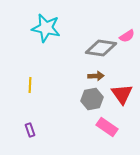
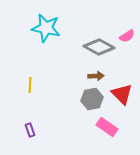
gray diamond: moved 2 px left, 1 px up; rotated 20 degrees clockwise
red triangle: rotated 10 degrees counterclockwise
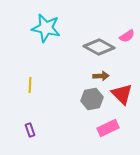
brown arrow: moved 5 px right
pink rectangle: moved 1 px right, 1 px down; rotated 60 degrees counterclockwise
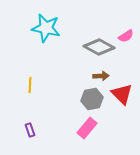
pink semicircle: moved 1 px left
pink rectangle: moved 21 px left; rotated 25 degrees counterclockwise
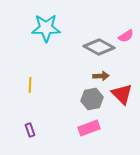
cyan star: rotated 12 degrees counterclockwise
pink rectangle: moved 2 px right; rotated 30 degrees clockwise
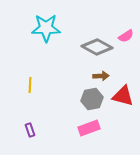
gray diamond: moved 2 px left
red triangle: moved 1 px right, 2 px down; rotated 30 degrees counterclockwise
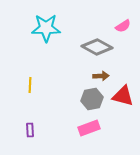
pink semicircle: moved 3 px left, 10 px up
purple rectangle: rotated 16 degrees clockwise
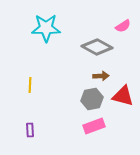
pink rectangle: moved 5 px right, 2 px up
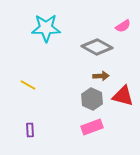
yellow line: moved 2 px left; rotated 63 degrees counterclockwise
gray hexagon: rotated 25 degrees counterclockwise
pink rectangle: moved 2 px left, 1 px down
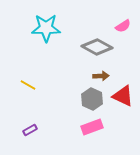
red triangle: rotated 10 degrees clockwise
purple rectangle: rotated 64 degrees clockwise
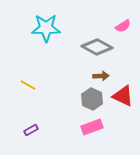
purple rectangle: moved 1 px right
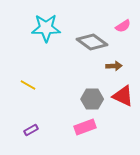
gray diamond: moved 5 px left, 5 px up; rotated 8 degrees clockwise
brown arrow: moved 13 px right, 10 px up
gray hexagon: rotated 25 degrees counterclockwise
pink rectangle: moved 7 px left
